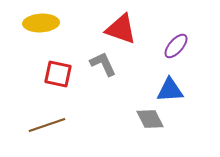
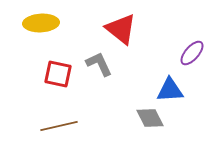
red triangle: rotated 20 degrees clockwise
purple ellipse: moved 16 px right, 7 px down
gray L-shape: moved 4 px left
gray diamond: moved 1 px up
brown line: moved 12 px right, 1 px down; rotated 6 degrees clockwise
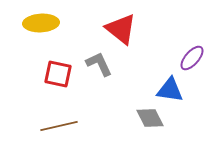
purple ellipse: moved 5 px down
blue triangle: rotated 12 degrees clockwise
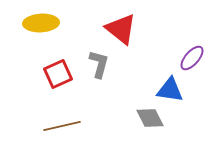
gray L-shape: rotated 40 degrees clockwise
red square: rotated 36 degrees counterclockwise
brown line: moved 3 px right
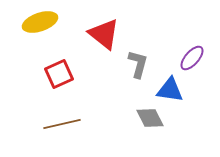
yellow ellipse: moved 1 px left, 1 px up; rotated 16 degrees counterclockwise
red triangle: moved 17 px left, 5 px down
gray L-shape: moved 39 px right
red square: moved 1 px right
brown line: moved 2 px up
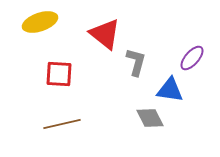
red triangle: moved 1 px right
gray L-shape: moved 2 px left, 2 px up
red square: rotated 28 degrees clockwise
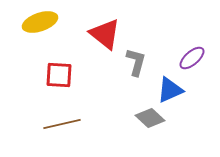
purple ellipse: rotated 8 degrees clockwise
red square: moved 1 px down
blue triangle: rotated 32 degrees counterclockwise
gray diamond: rotated 20 degrees counterclockwise
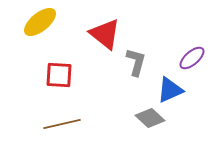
yellow ellipse: rotated 20 degrees counterclockwise
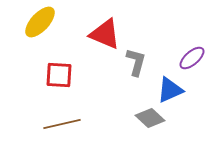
yellow ellipse: rotated 8 degrees counterclockwise
red triangle: rotated 16 degrees counterclockwise
